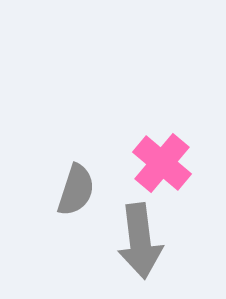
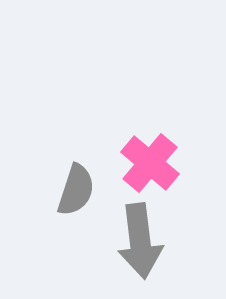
pink cross: moved 12 px left
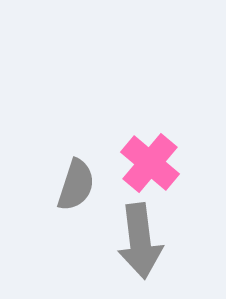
gray semicircle: moved 5 px up
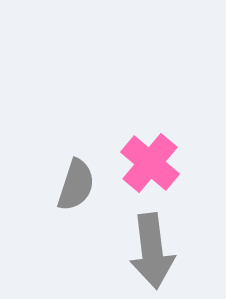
gray arrow: moved 12 px right, 10 px down
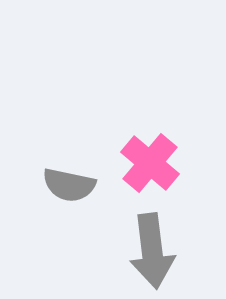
gray semicircle: moved 7 px left; rotated 84 degrees clockwise
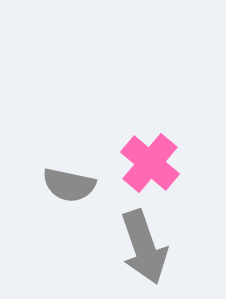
gray arrow: moved 8 px left, 4 px up; rotated 12 degrees counterclockwise
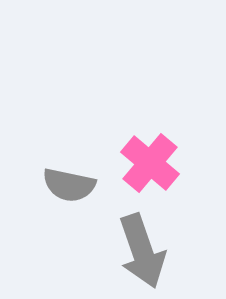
gray arrow: moved 2 px left, 4 px down
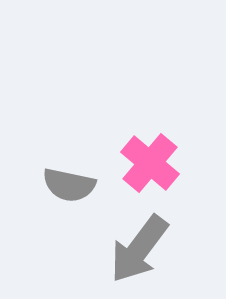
gray arrow: moved 3 px left, 2 px up; rotated 56 degrees clockwise
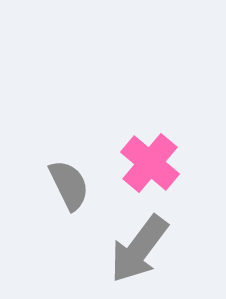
gray semicircle: rotated 128 degrees counterclockwise
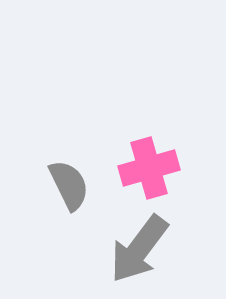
pink cross: moved 1 px left, 5 px down; rotated 34 degrees clockwise
